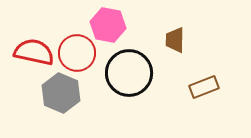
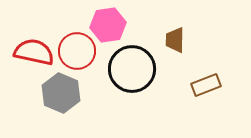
pink hexagon: rotated 20 degrees counterclockwise
red circle: moved 2 px up
black circle: moved 3 px right, 4 px up
brown rectangle: moved 2 px right, 2 px up
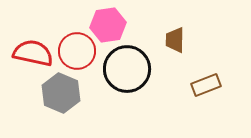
red semicircle: moved 1 px left, 1 px down
black circle: moved 5 px left
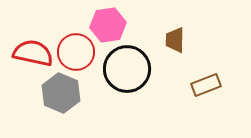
red circle: moved 1 px left, 1 px down
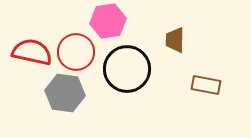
pink hexagon: moved 4 px up
red semicircle: moved 1 px left, 1 px up
brown rectangle: rotated 32 degrees clockwise
gray hexagon: moved 4 px right; rotated 15 degrees counterclockwise
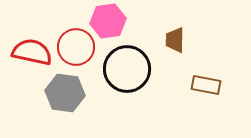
red circle: moved 5 px up
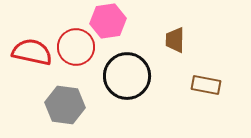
black circle: moved 7 px down
gray hexagon: moved 12 px down
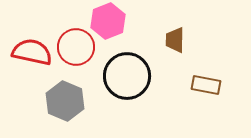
pink hexagon: rotated 12 degrees counterclockwise
gray hexagon: moved 4 px up; rotated 15 degrees clockwise
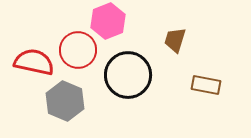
brown trapezoid: rotated 16 degrees clockwise
red circle: moved 2 px right, 3 px down
red semicircle: moved 2 px right, 10 px down
black circle: moved 1 px right, 1 px up
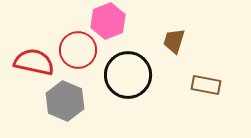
brown trapezoid: moved 1 px left, 1 px down
